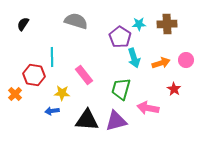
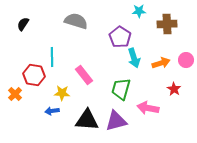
cyan star: moved 13 px up
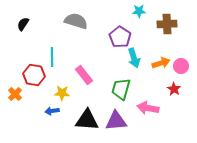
pink circle: moved 5 px left, 6 px down
purple triangle: rotated 10 degrees clockwise
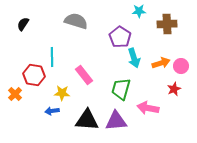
red star: rotated 16 degrees clockwise
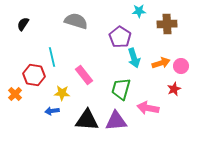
cyan line: rotated 12 degrees counterclockwise
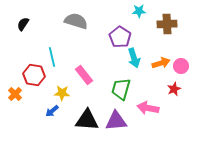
blue arrow: rotated 32 degrees counterclockwise
